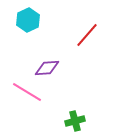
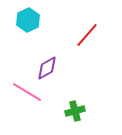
purple diamond: rotated 25 degrees counterclockwise
green cross: moved 10 px up
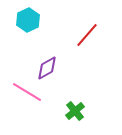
green cross: rotated 24 degrees counterclockwise
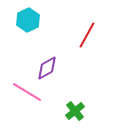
red line: rotated 12 degrees counterclockwise
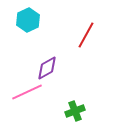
red line: moved 1 px left
pink line: rotated 56 degrees counterclockwise
green cross: rotated 18 degrees clockwise
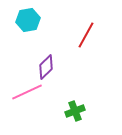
cyan hexagon: rotated 15 degrees clockwise
purple diamond: moved 1 px left, 1 px up; rotated 15 degrees counterclockwise
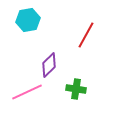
purple diamond: moved 3 px right, 2 px up
green cross: moved 1 px right, 22 px up; rotated 30 degrees clockwise
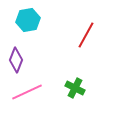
purple diamond: moved 33 px left, 5 px up; rotated 25 degrees counterclockwise
green cross: moved 1 px left, 1 px up; rotated 18 degrees clockwise
